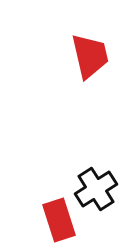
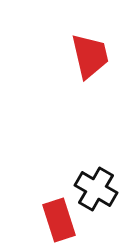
black cross: rotated 27 degrees counterclockwise
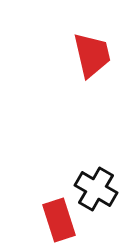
red trapezoid: moved 2 px right, 1 px up
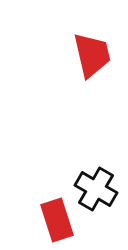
red rectangle: moved 2 px left
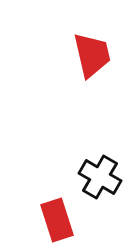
black cross: moved 4 px right, 12 px up
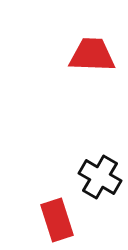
red trapezoid: rotated 75 degrees counterclockwise
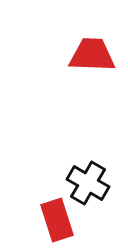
black cross: moved 12 px left, 6 px down
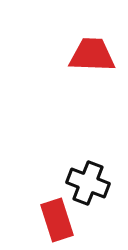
black cross: rotated 9 degrees counterclockwise
